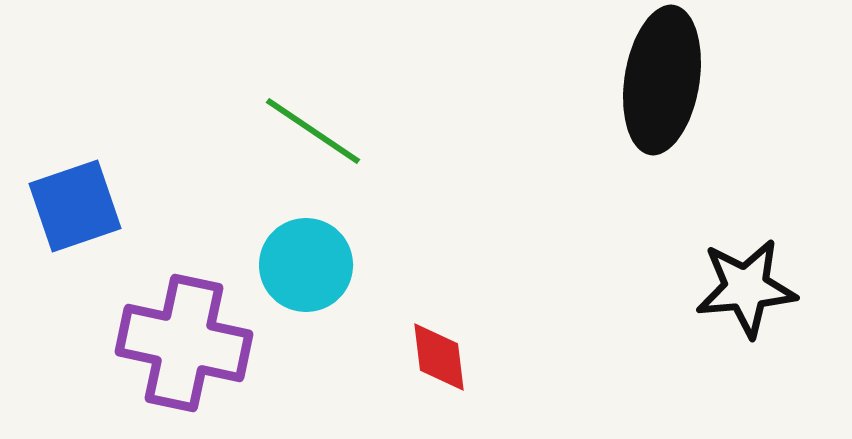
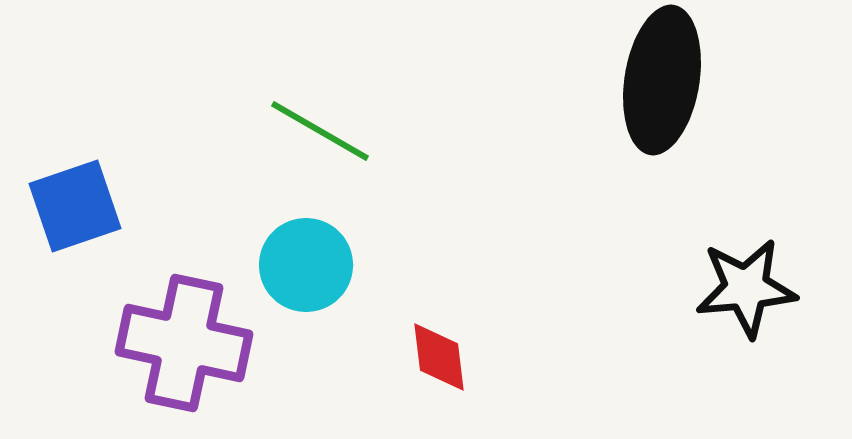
green line: moved 7 px right; rotated 4 degrees counterclockwise
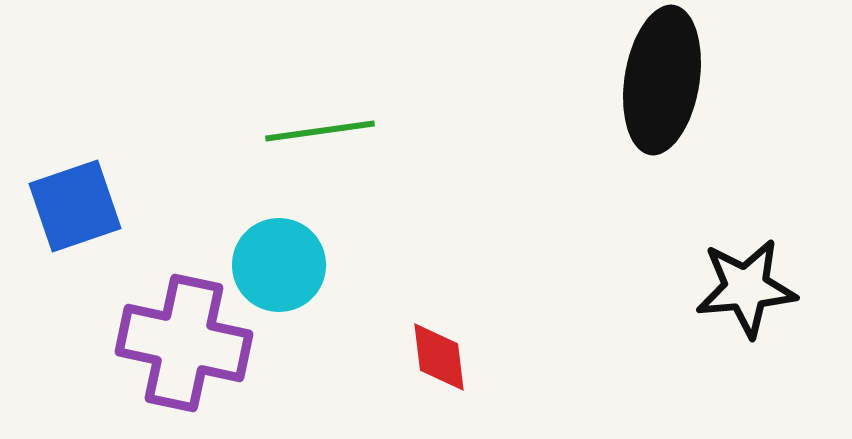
green line: rotated 38 degrees counterclockwise
cyan circle: moved 27 px left
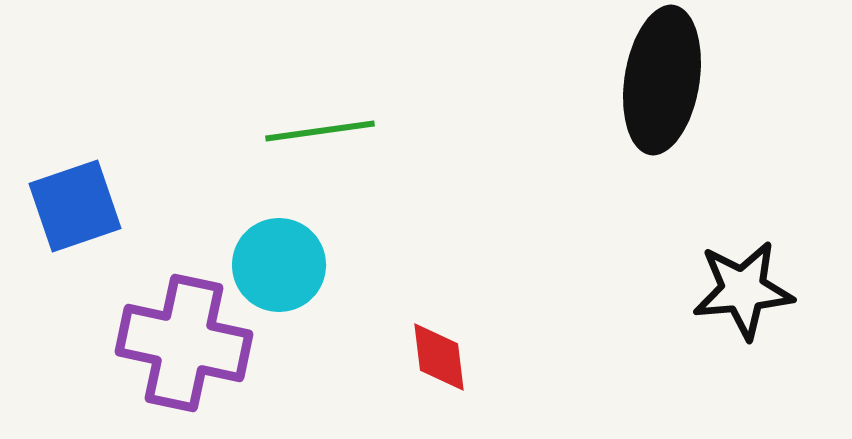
black star: moved 3 px left, 2 px down
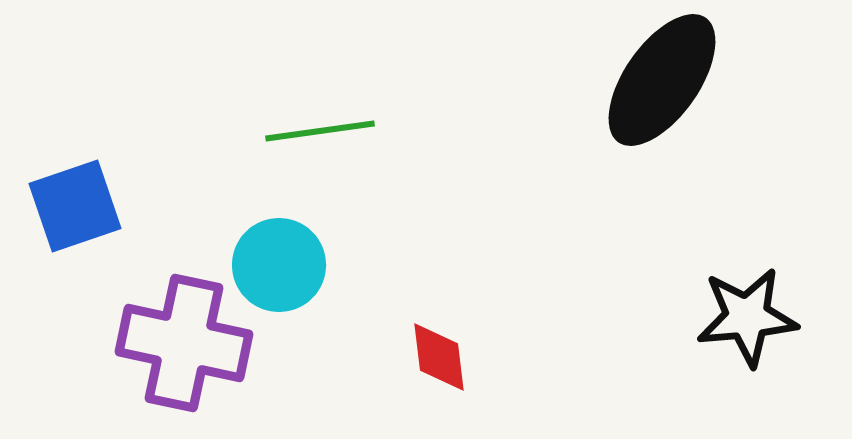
black ellipse: rotated 26 degrees clockwise
black star: moved 4 px right, 27 px down
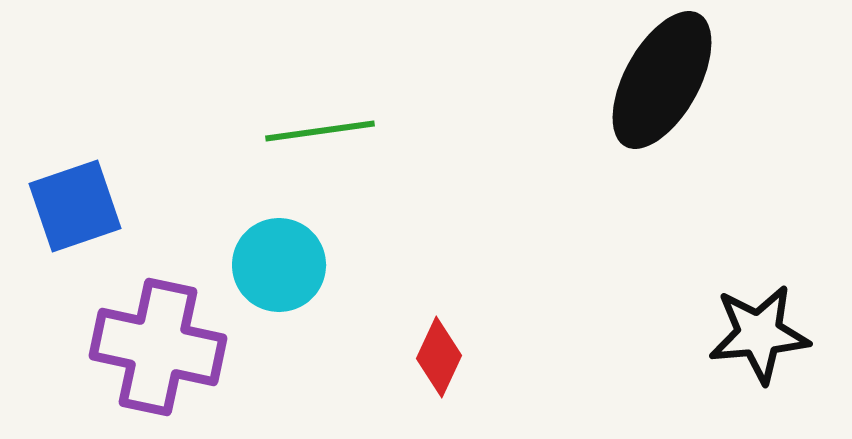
black ellipse: rotated 6 degrees counterclockwise
black star: moved 12 px right, 17 px down
purple cross: moved 26 px left, 4 px down
red diamond: rotated 32 degrees clockwise
